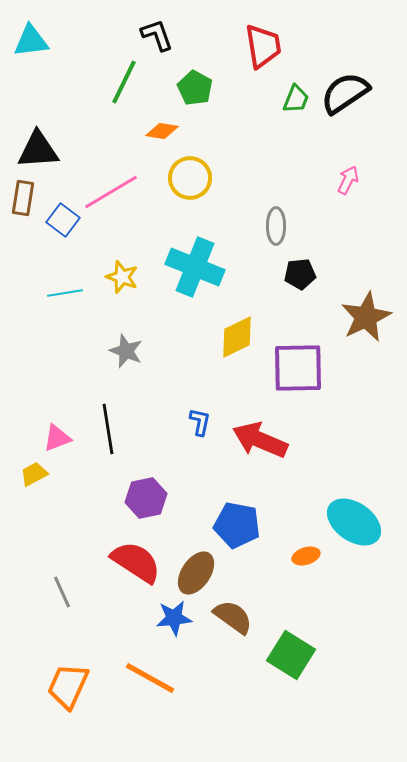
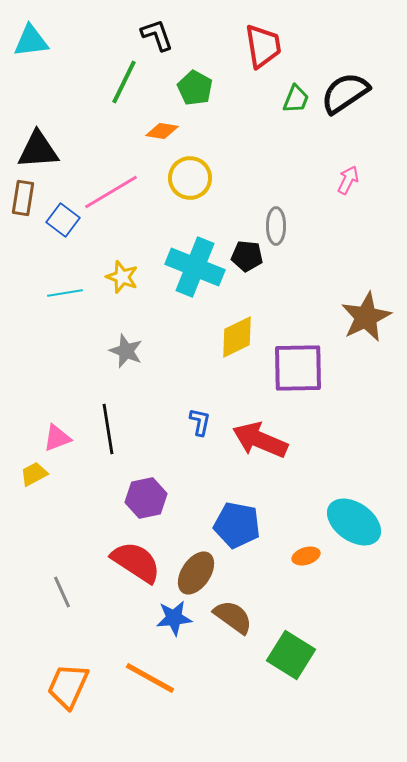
black pentagon: moved 53 px left, 18 px up; rotated 12 degrees clockwise
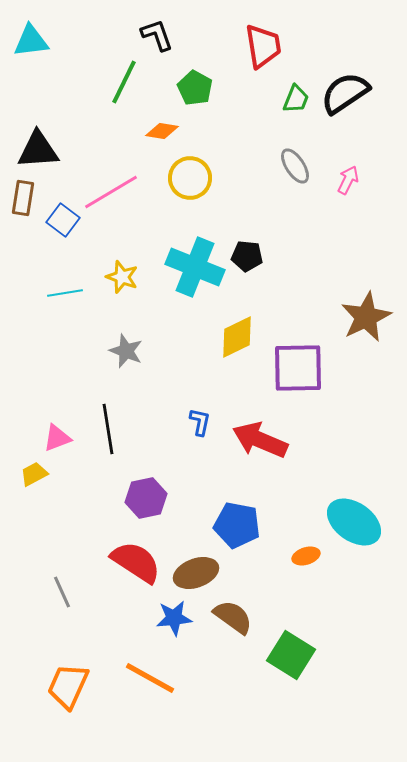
gray ellipse: moved 19 px right, 60 px up; rotated 33 degrees counterclockwise
brown ellipse: rotated 36 degrees clockwise
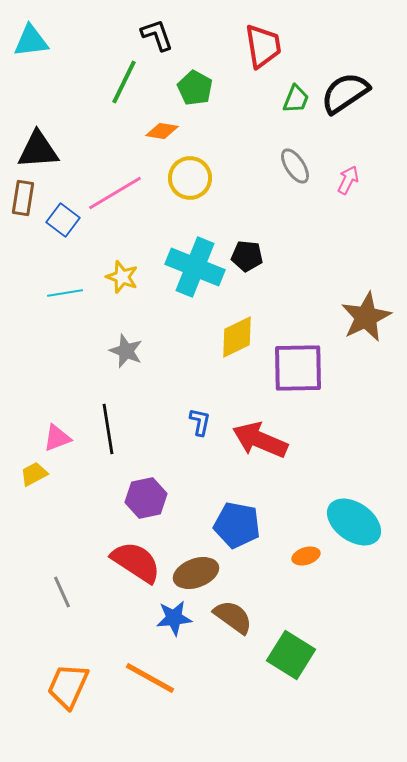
pink line: moved 4 px right, 1 px down
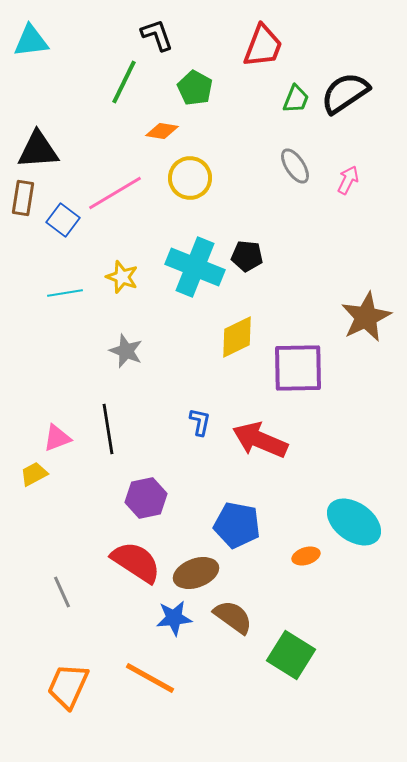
red trapezoid: rotated 30 degrees clockwise
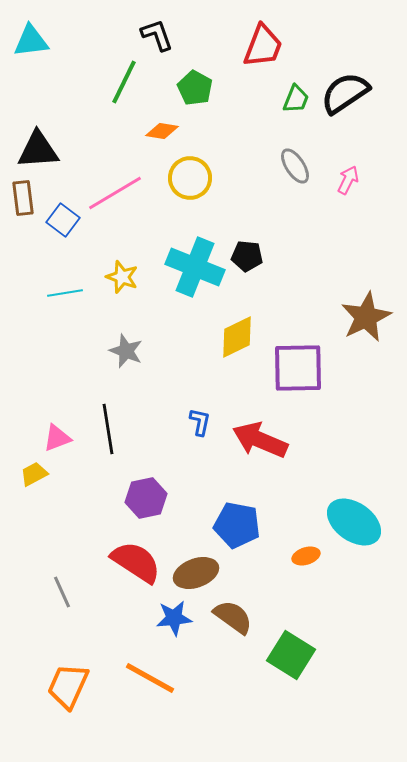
brown rectangle: rotated 16 degrees counterclockwise
